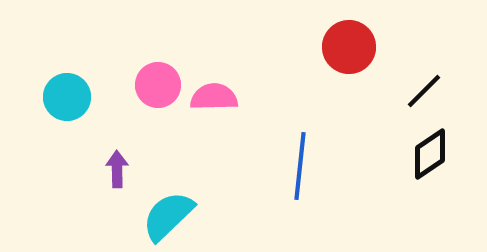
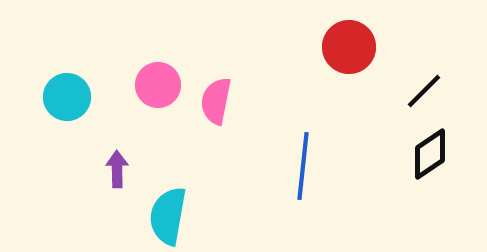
pink semicircle: moved 2 px right, 4 px down; rotated 78 degrees counterclockwise
blue line: moved 3 px right
cyan semicircle: rotated 36 degrees counterclockwise
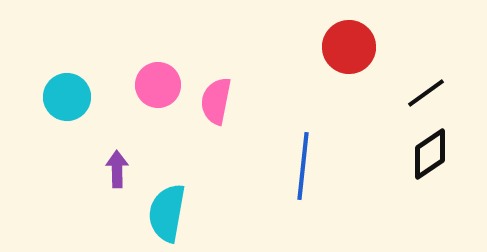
black line: moved 2 px right, 2 px down; rotated 9 degrees clockwise
cyan semicircle: moved 1 px left, 3 px up
